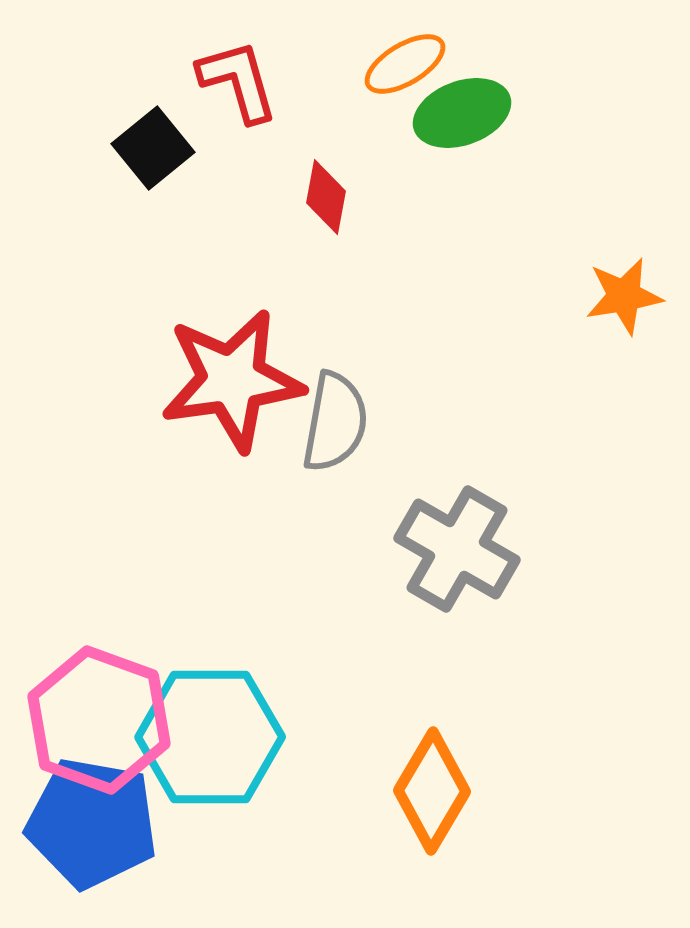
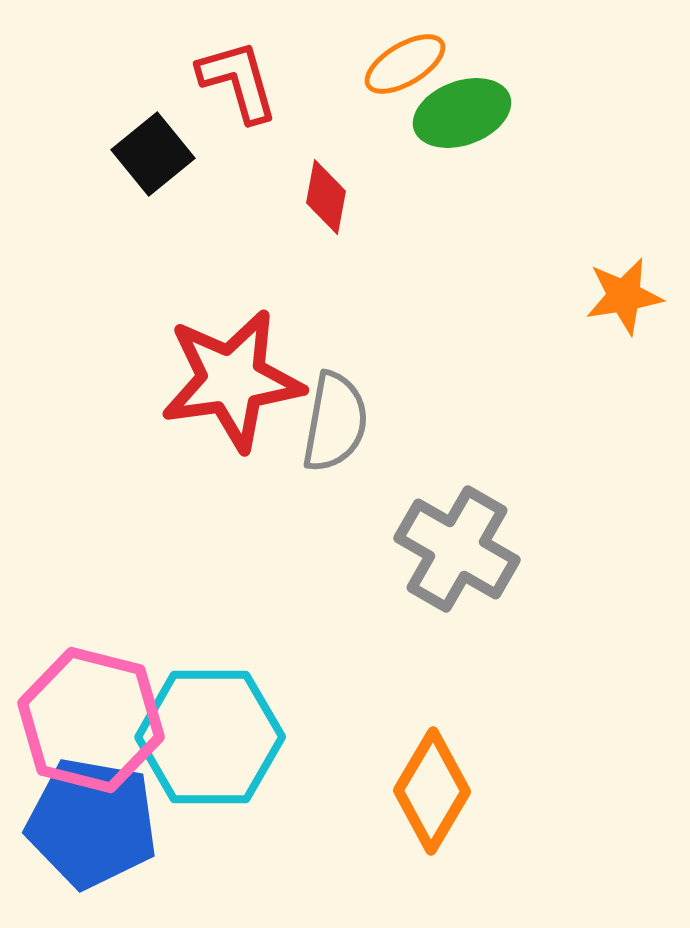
black square: moved 6 px down
pink hexagon: moved 8 px left; rotated 6 degrees counterclockwise
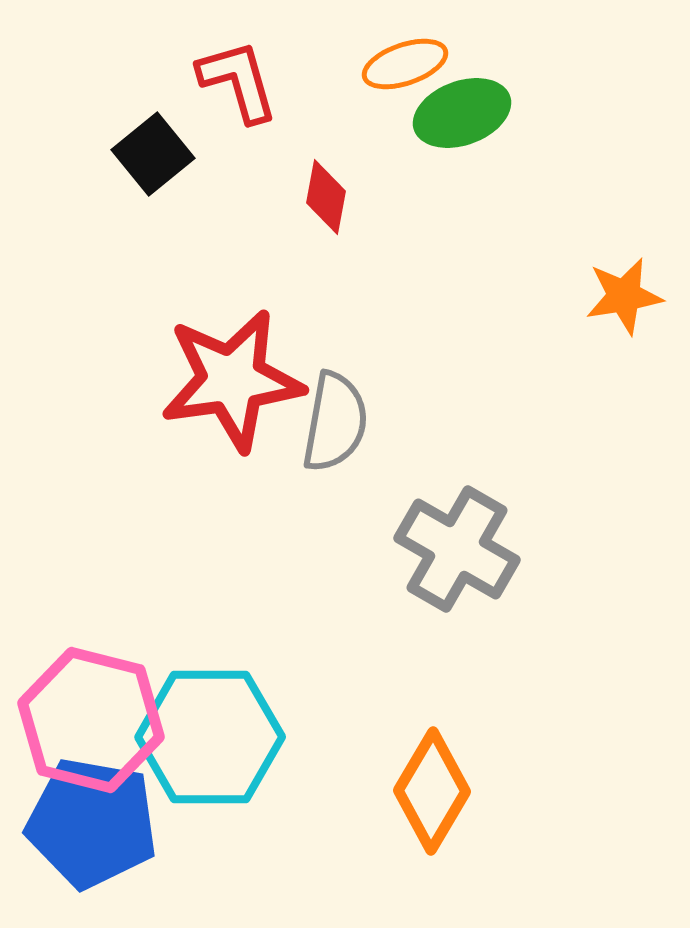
orange ellipse: rotated 12 degrees clockwise
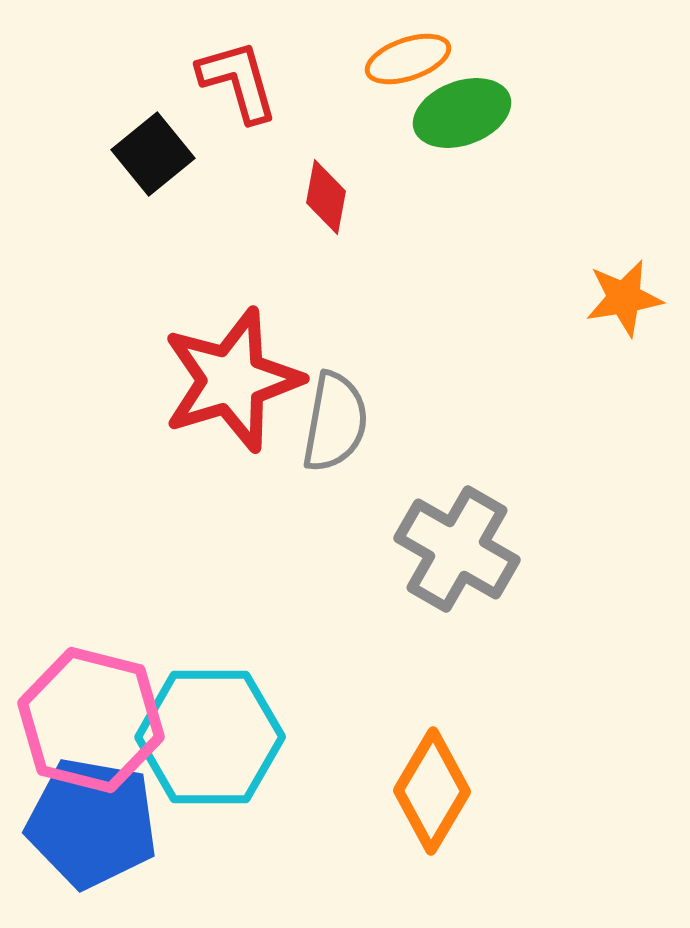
orange ellipse: moved 3 px right, 5 px up
orange star: moved 2 px down
red star: rotated 9 degrees counterclockwise
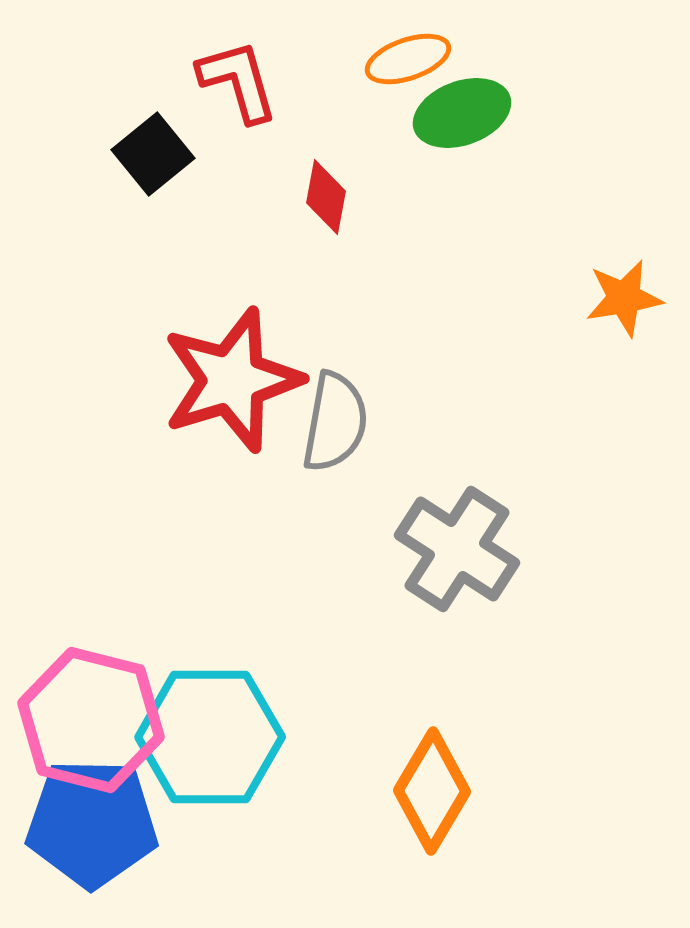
gray cross: rotated 3 degrees clockwise
blue pentagon: rotated 9 degrees counterclockwise
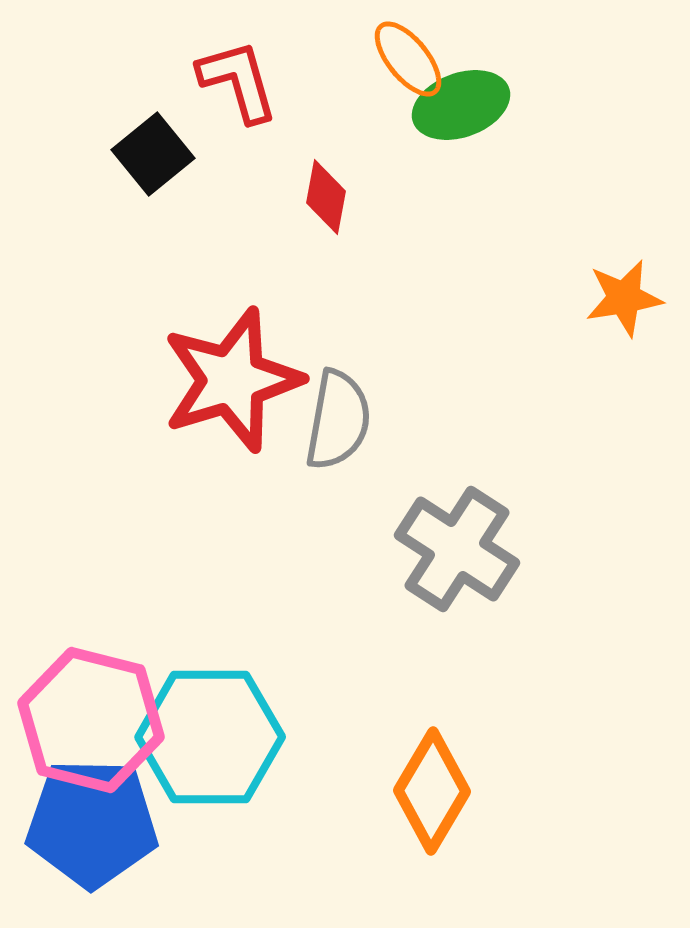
orange ellipse: rotated 70 degrees clockwise
green ellipse: moved 1 px left, 8 px up
gray semicircle: moved 3 px right, 2 px up
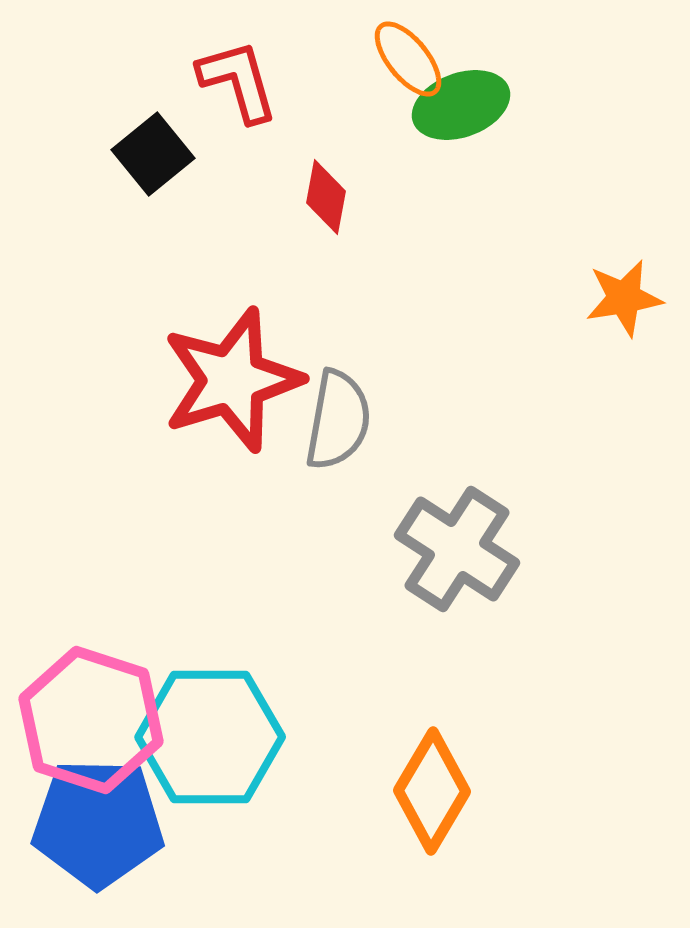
pink hexagon: rotated 4 degrees clockwise
blue pentagon: moved 6 px right
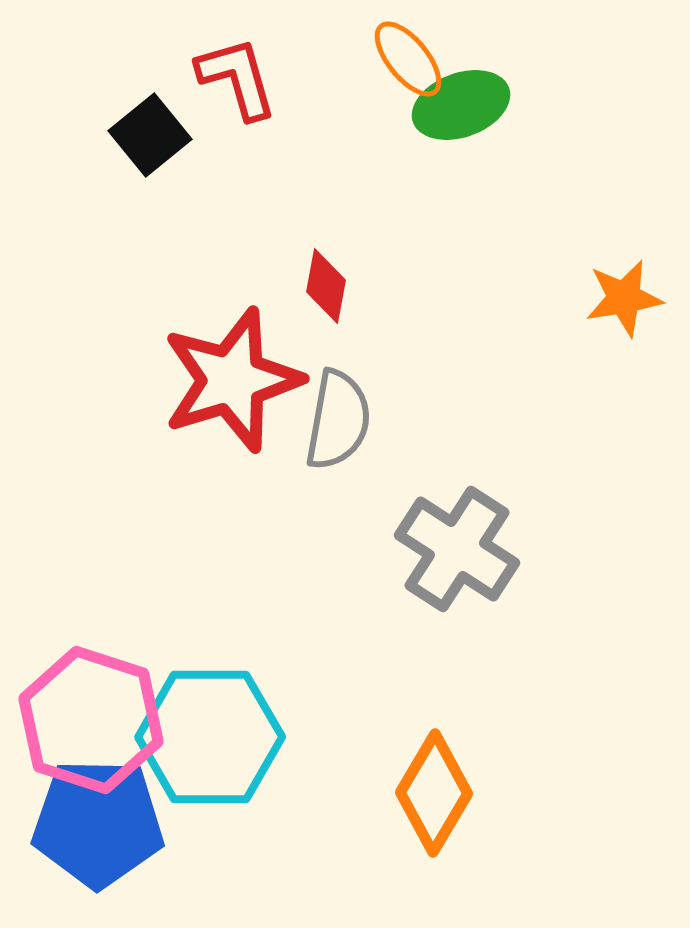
red L-shape: moved 1 px left, 3 px up
black square: moved 3 px left, 19 px up
red diamond: moved 89 px down
orange diamond: moved 2 px right, 2 px down
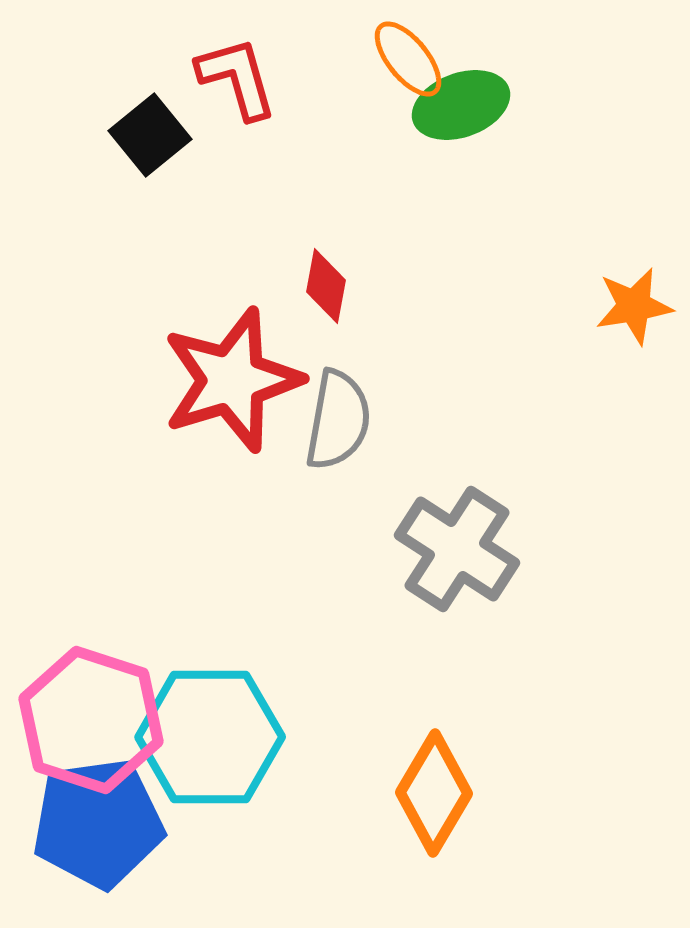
orange star: moved 10 px right, 8 px down
blue pentagon: rotated 9 degrees counterclockwise
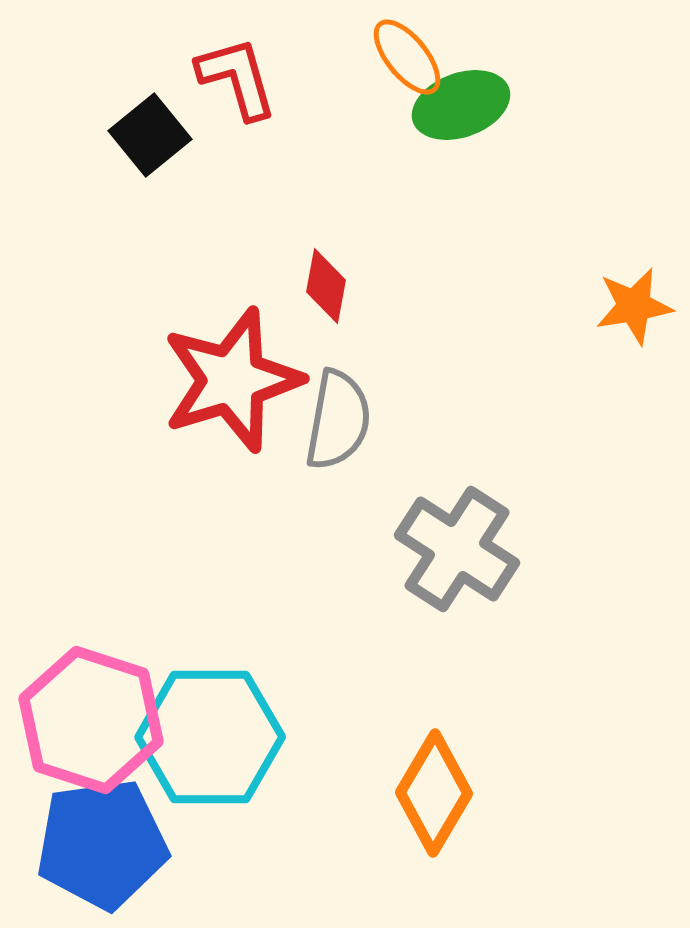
orange ellipse: moved 1 px left, 2 px up
blue pentagon: moved 4 px right, 21 px down
